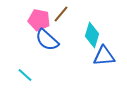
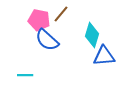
cyan line: rotated 42 degrees counterclockwise
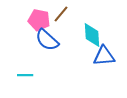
cyan diamond: rotated 20 degrees counterclockwise
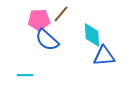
pink pentagon: rotated 15 degrees counterclockwise
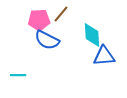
blue semicircle: rotated 15 degrees counterclockwise
cyan line: moved 7 px left
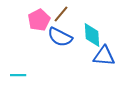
pink pentagon: rotated 25 degrees counterclockwise
blue semicircle: moved 13 px right, 3 px up
blue triangle: rotated 10 degrees clockwise
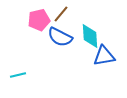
pink pentagon: rotated 15 degrees clockwise
cyan diamond: moved 2 px left, 1 px down
blue triangle: rotated 15 degrees counterclockwise
cyan line: rotated 14 degrees counterclockwise
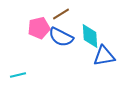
brown line: rotated 18 degrees clockwise
pink pentagon: moved 8 px down
blue semicircle: moved 1 px right
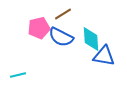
brown line: moved 2 px right
cyan diamond: moved 1 px right, 3 px down
blue triangle: rotated 20 degrees clockwise
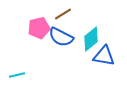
cyan diamond: rotated 55 degrees clockwise
cyan line: moved 1 px left
